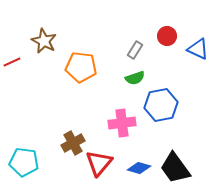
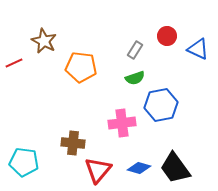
red line: moved 2 px right, 1 px down
brown cross: rotated 35 degrees clockwise
red triangle: moved 1 px left, 7 px down
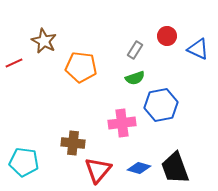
black trapezoid: rotated 16 degrees clockwise
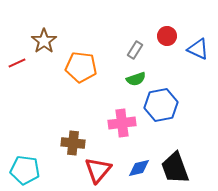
brown star: rotated 10 degrees clockwise
red line: moved 3 px right
green semicircle: moved 1 px right, 1 px down
cyan pentagon: moved 1 px right, 8 px down
blue diamond: rotated 30 degrees counterclockwise
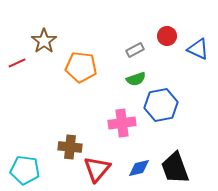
gray rectangle: rotated 30 degrees clockwise
brown cross: moved 3 px left, 4 px down
red triangle: moved 1 px left, 1 px up
